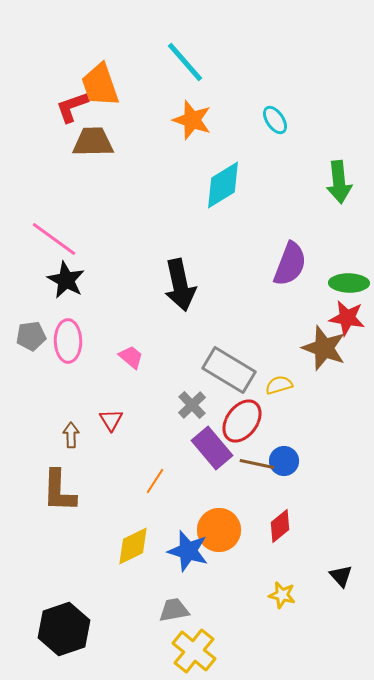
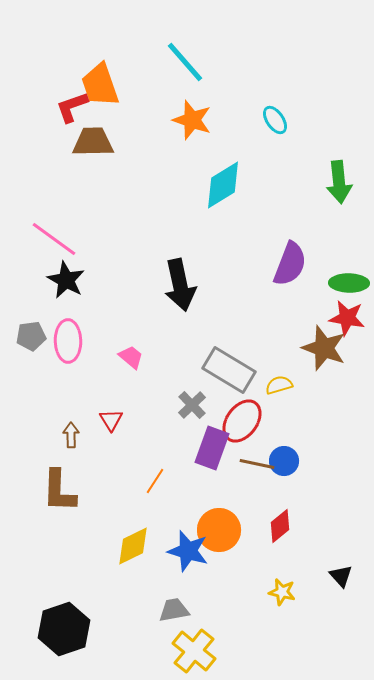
purple rectangle: rotated 60 degrees clockwise
yellow star: moved 3 px up
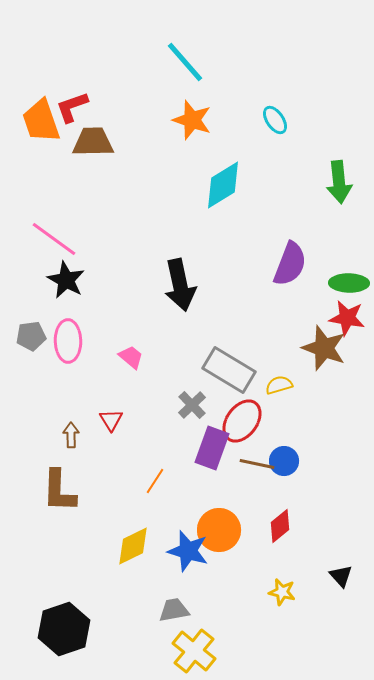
orange trapezoid: moved 59 px left, 36 px down
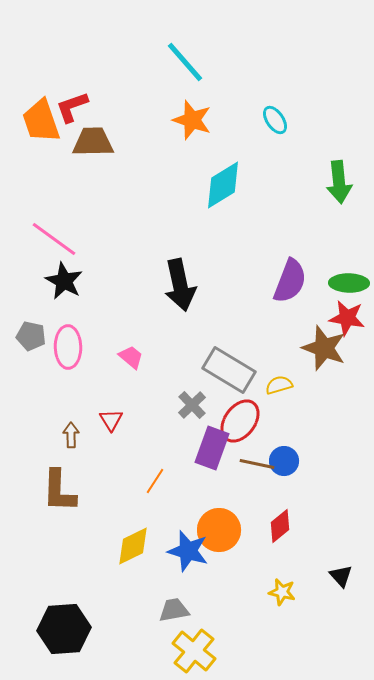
purple semicircle: moved 17 px down
black star: moved 2 px left, 1 px down
gray pentagon: rotated 20 degrees clockwise
pink ellipse: moved 6 px down
red ellipse: moved 2 px left
black hexagon: rotated 15 degrees clockwise
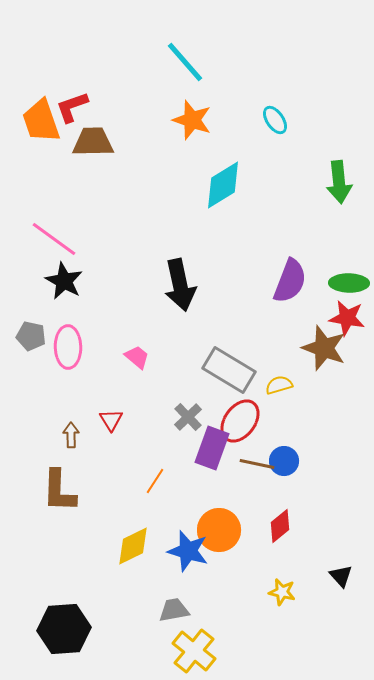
pink trapezoid: moved 6 px right
gray cross: moved 4 px left, 12 px down
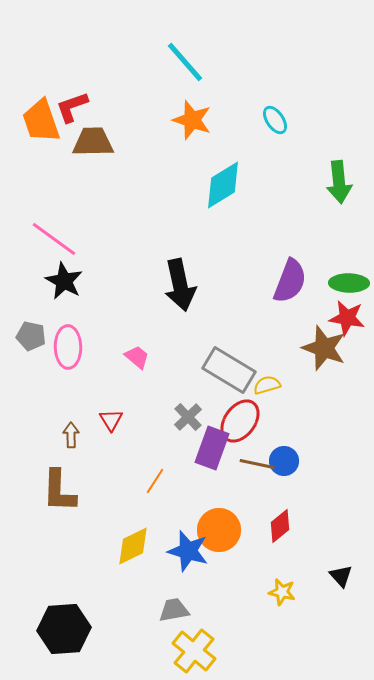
yellow semicircle: moved 12 px left
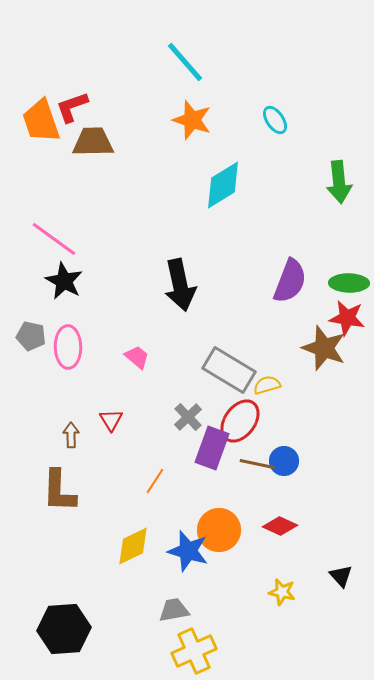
red diamond: rotated 64 degrees clockwise
yellow cross: rotated 27 degrees clockwise
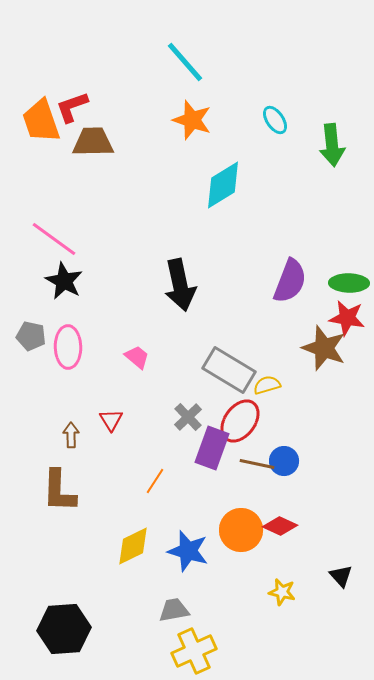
green arrow: moved 7 px left, 37 px up
orange circle: moved 22 px right
